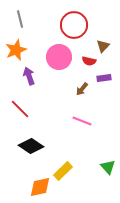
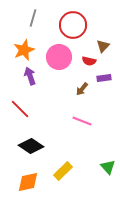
gray line: moved 13 px right, 1 px up; rotated 30 degrees clockwise
red circle: moved 1 px left
orange star: moved 8 px right
purple arrow: moved 1 px right
orange diamond: moved 12 px left, 5 px up
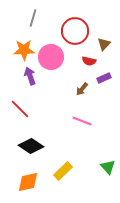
red circle: moved 2 px right, 6 px down
brown triangle: moved 1 px right, 2 px up
orange star: rotated 20 degrees clockwise
pink circle: moved 8 px left
purple rectangle: rotated 16 degrees counterclockwise
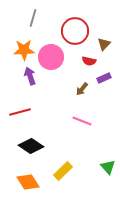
red line: moved 3 px down; rotated 60 degrees counterclockwise
orange diamond: rotated 70 degrees clockwise
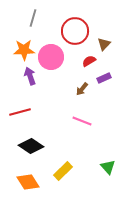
red semicircle: rotated 136 degrees clockwise
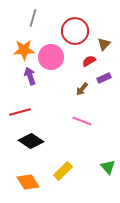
black diamond: moved 5 px up
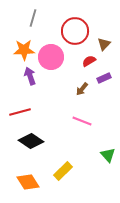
green triangle: moved 12 px up
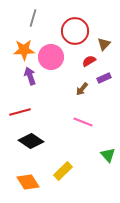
pink line: moved 1 px right, 1 px down
